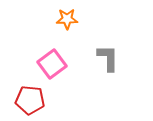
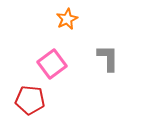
orange star: rotated 25 degrees counterclockwise
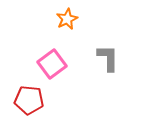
red pentagon: moved 1 px left
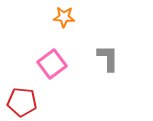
orange star: moved 3 px left, 2 px up; rotated 30 degrees clockwise
red pentagon: moved 7 px left, 2 px down
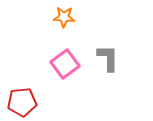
pink square: moved 13 px right
red pentagon: rotated 12 degrees counterclockwise
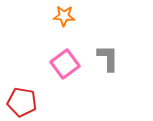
orange star: moved 1 px up
red pentagon: rotated 16 degrees clockwise
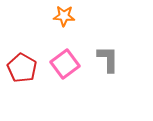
gray L-shape: moved 1 px down
red pentagon: moved 34 px up; rotated 20 degrees clockwise
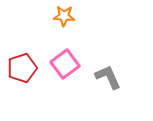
gray L-shape: moved 18 px down; rotated 24 degrees counterclockwise
red pentagon: rotated 24 degrees clockwise
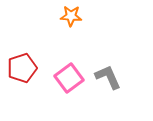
orange star: moved 7 px right
pink square: moved 4 px right, 14 px down
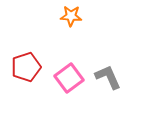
red pentagon: moved 4 px right, 1 px up
